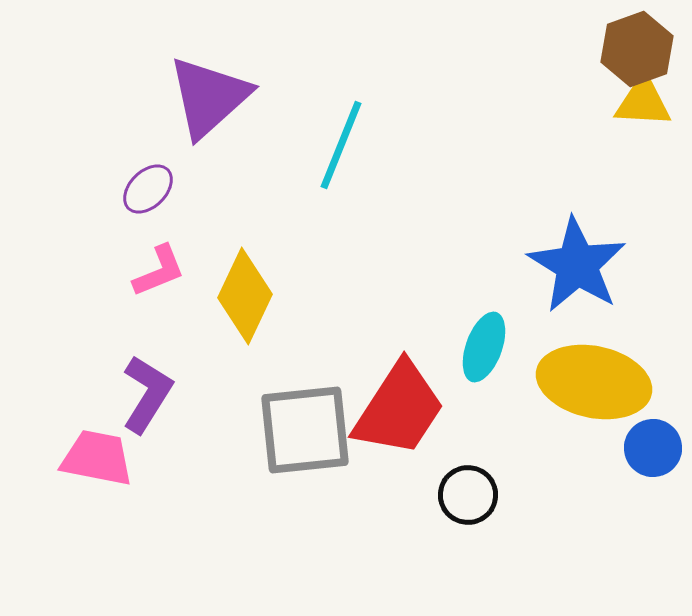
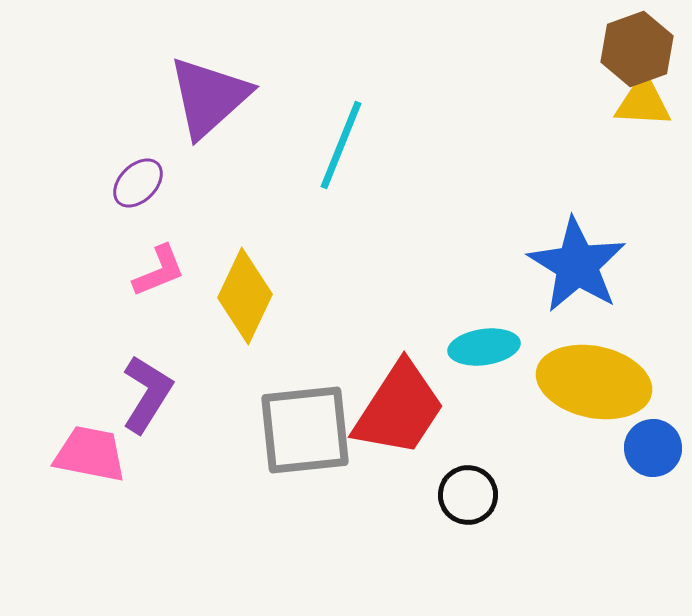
purple ellipse: moved 10 px left, 6 px up
cyan ellipse: rotated 62 degrees clockwise
pink trapezoid: moved 7 px left, 4 px up
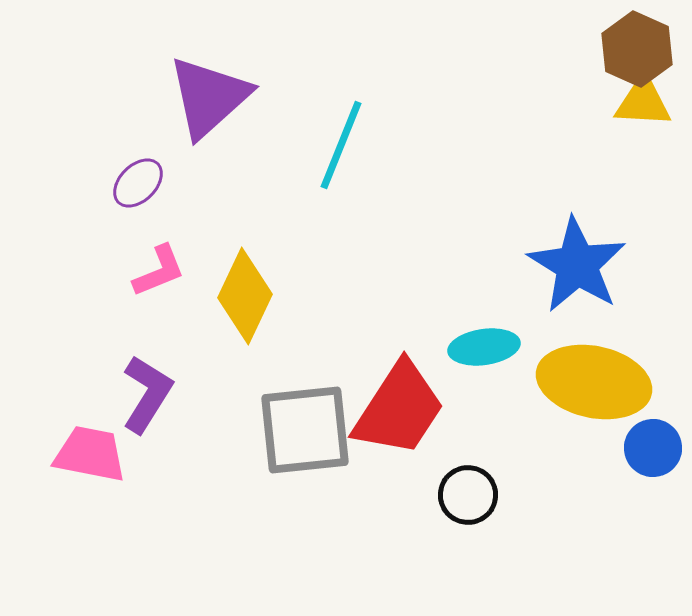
brown hexagon: rotated 16 degrees counterclockwise
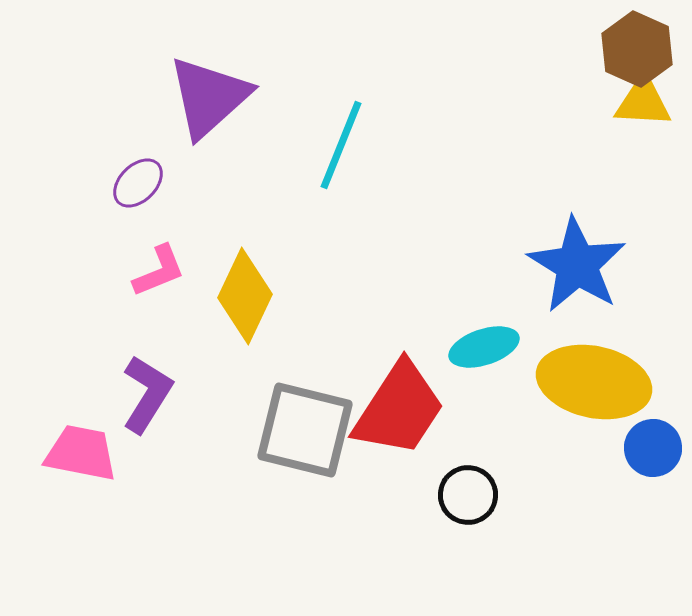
cyan ellipse: rotated 10 degrees counterclockwise
gray square: rotated 20 degrees clockwise
pink trapezoid: moved 9 px left, 1 px up
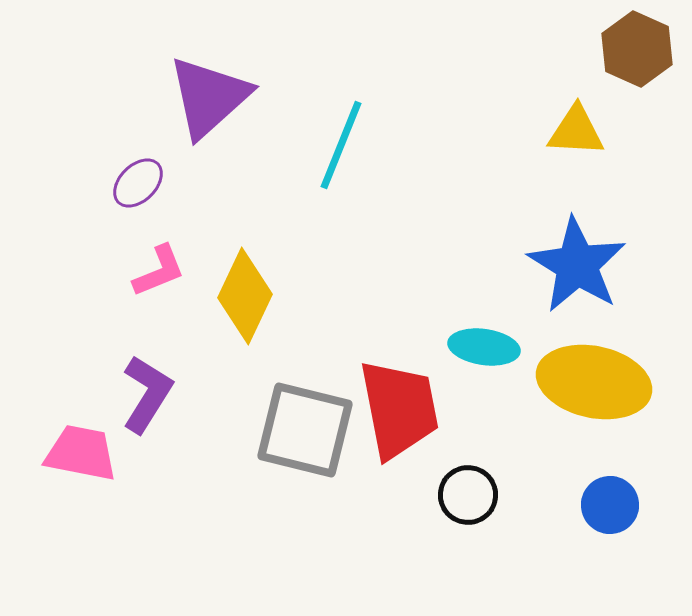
yellow triangle: moved 67 px left, 29 px down
cyan ellipse: rotated 26 degrees clockwise
red trapezoid: rotated 44 degrees counterclockwise
blue circle: moved 43 px left, 57 px down
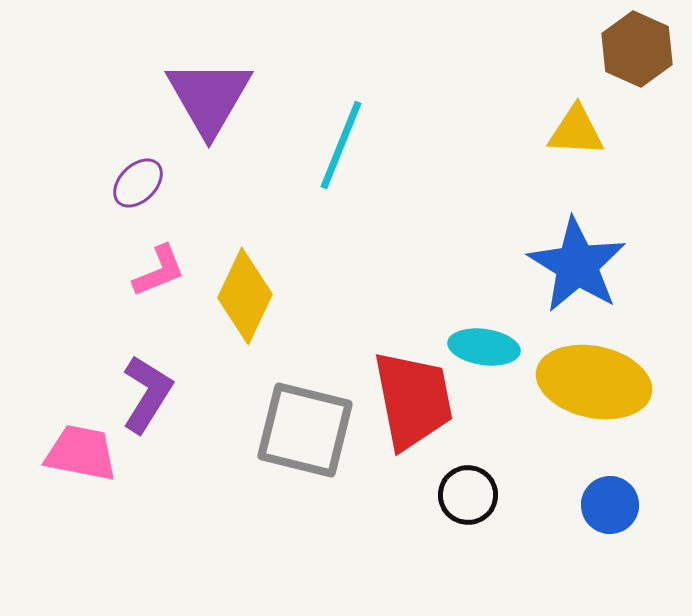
purple triangle: rotated 18 degrees counterclockwise
red trapezoid: moved 14 px right, 9 px up
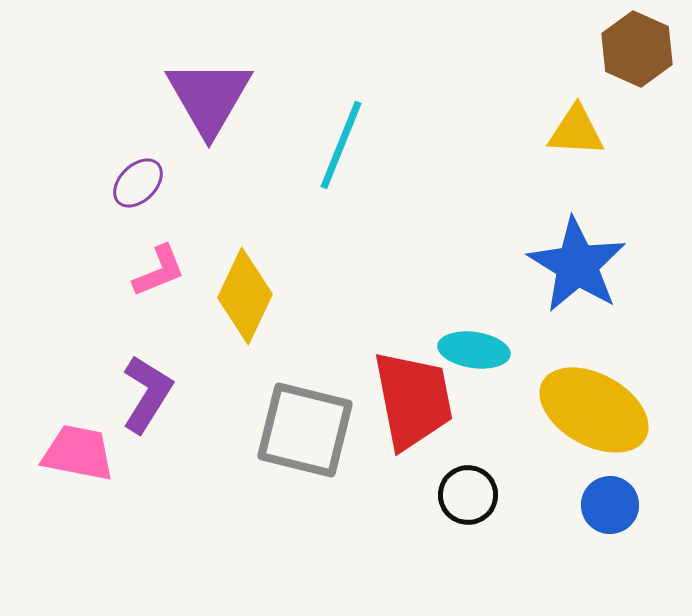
cyan ellipse: moved 10 px left, 3 px down
yellow ellipse: moved 28 px down; rotated 17 degrees clockwise
pink trapezoid: moved 3 px left
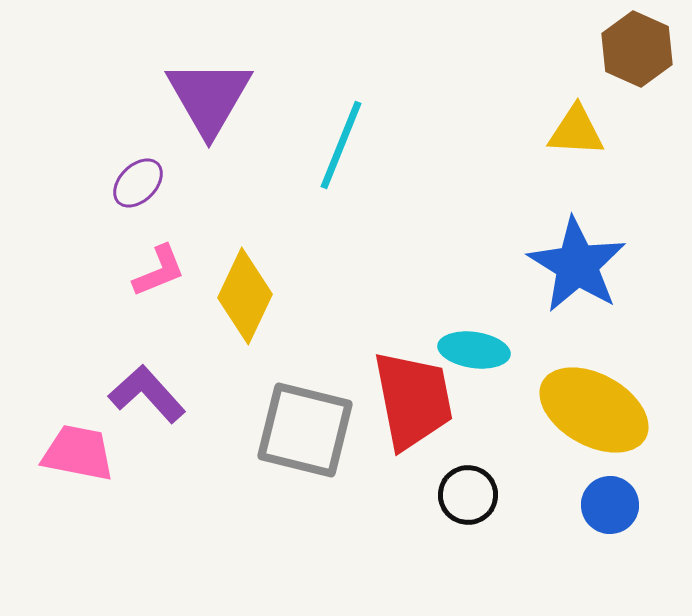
purple L-shape: rotated 74 degrees counterclockwise
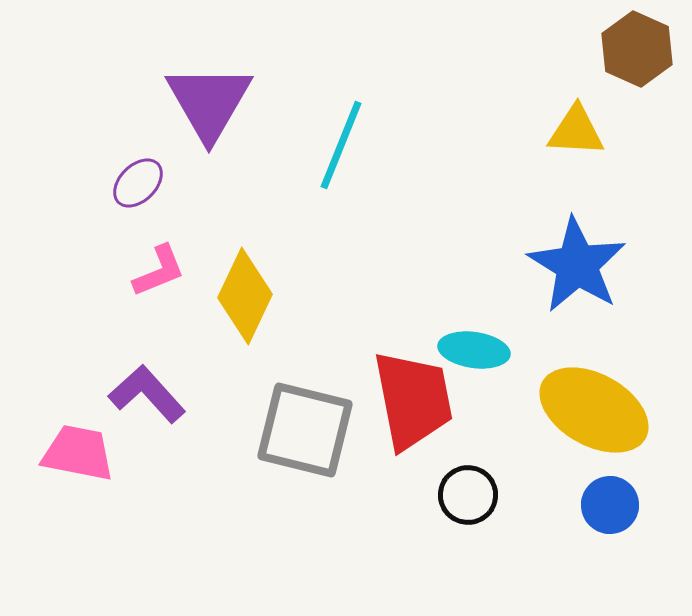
purple triangle: moved 5 px down
